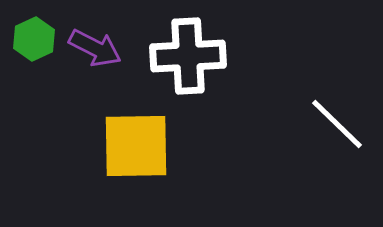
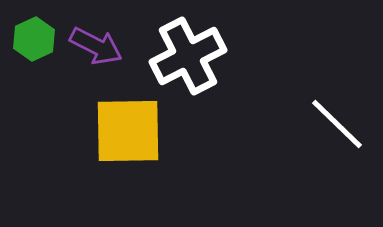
purple arrow: moved 1 px right, 2 px up
white cross: rotated 24 degrees counterclockwise
yellow square: moved 8 px left, 15 px up
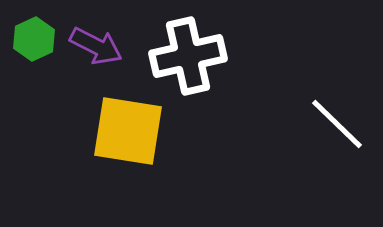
white cross: rotated 14 degrees clockwise
yellow square: rotated 10 degrees clockwise
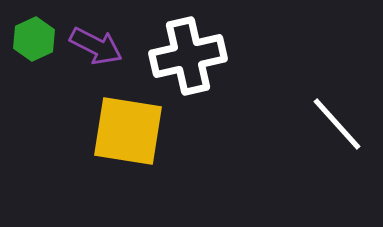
white line: rotated 4 degrees clockwise
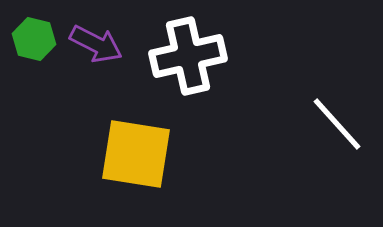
green hexagon: rotated 21 degrees counterclockwise
purple arrow: moved 2 px up
yellow square: moved 8 px right, 23 px down
